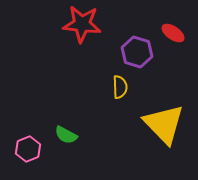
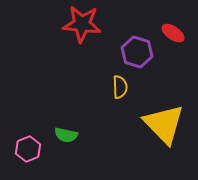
green semicircle: rotated 15 degrees counterclockwise
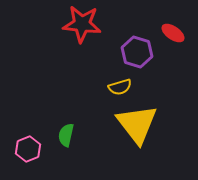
yellow semicircle: rotated 75 degrees clockwise
yellow triangle: moved 27 px left; rotated 6 degrees clockwise
green semicircle: rotated 90 degrees clockwise
